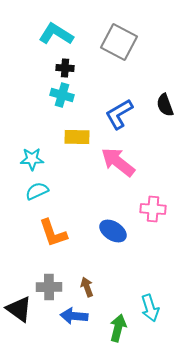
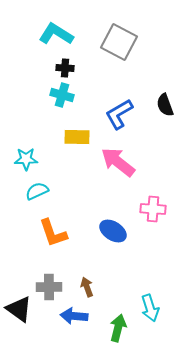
cyan star: moved 6 px left
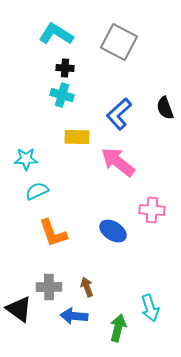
black semicircle: moved 3 px down
blue L-shape: rotated 12 degrees counterclockwise
pink cross: moved 1 px left, 1 px down
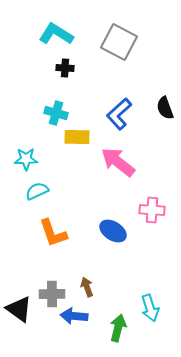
cyan cross: moved 6 px left, 18 px down
gray cross: moved 3 px right, 7 px down
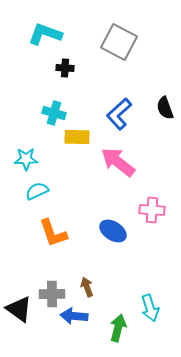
cyan L-shape: moved 11 px left; rotated 12 degrees counterclockwise
cyan cross: moved 2 px left
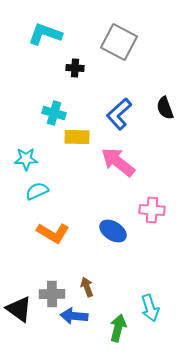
black cross: moved 10 px right
orange L-shape: rotated 40 degrees counterclockwise
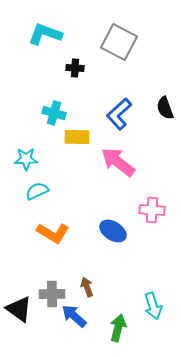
cyan arrow: moved 3 px right, 2 px up
blue arrow: rotated 36 degrees clockwise
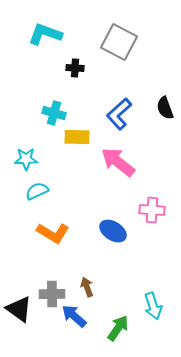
green arrow: rotated 20 degrees clockwise
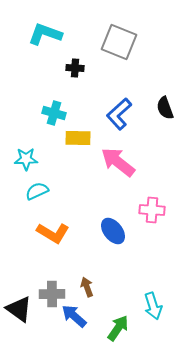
gray square: rotated 6 degrees counterclockwise
yellow rectangle: moved 1 px right, 1 px down
blue ellipse: rotated 20 degrees clockwise
